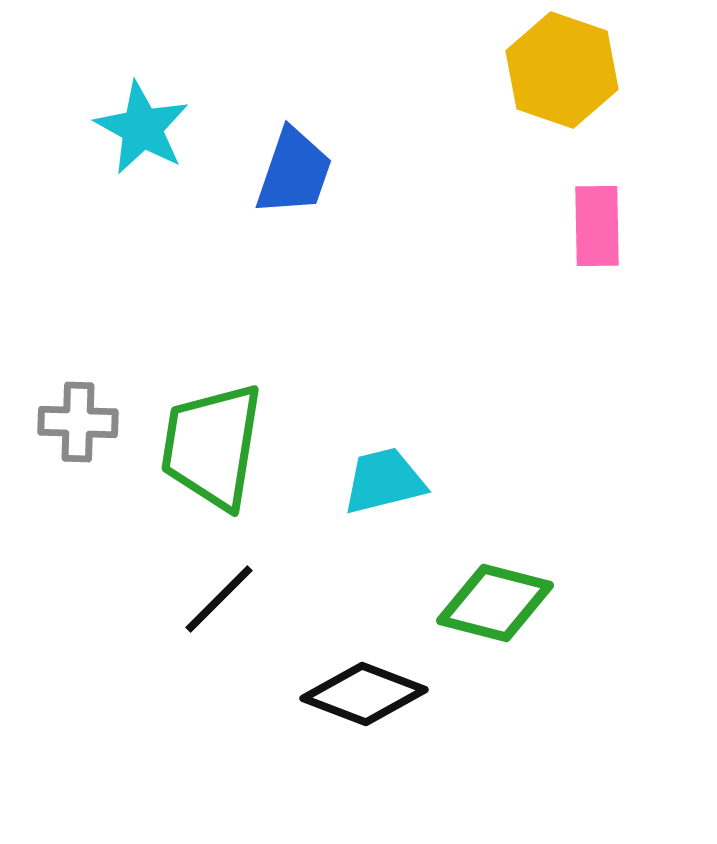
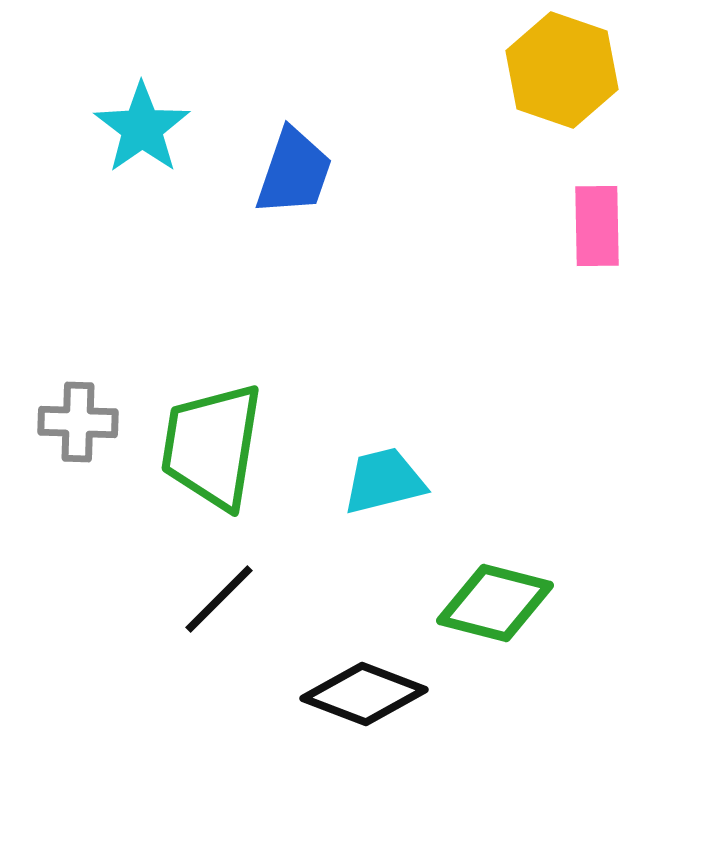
cyan star: rotated 8 degrees clockwise
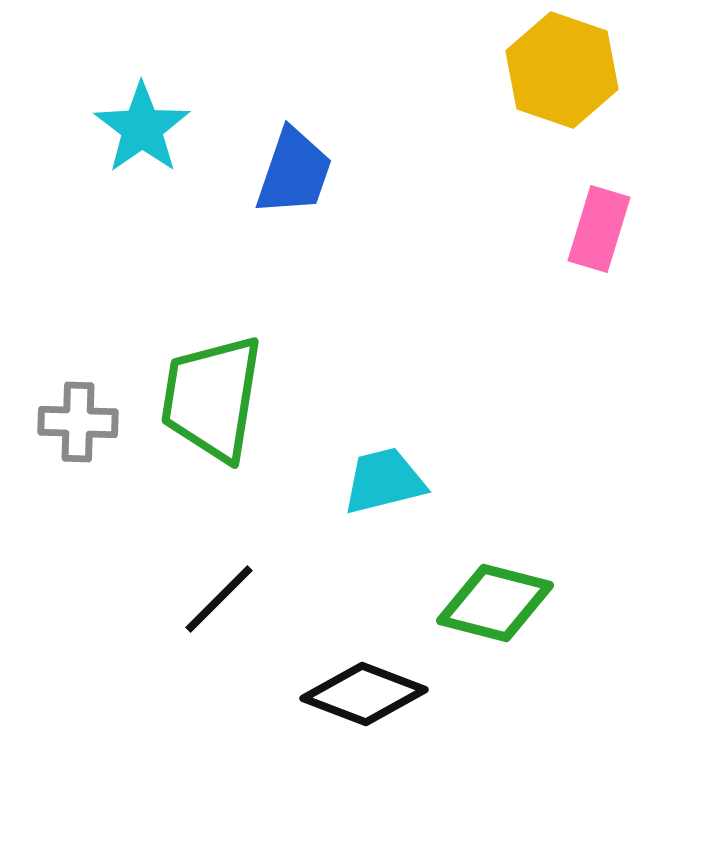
pink rectangle: moved 2 px right, 3 px down; rotated 18 degrees clockwise
green trapezoid: moved 48 px up
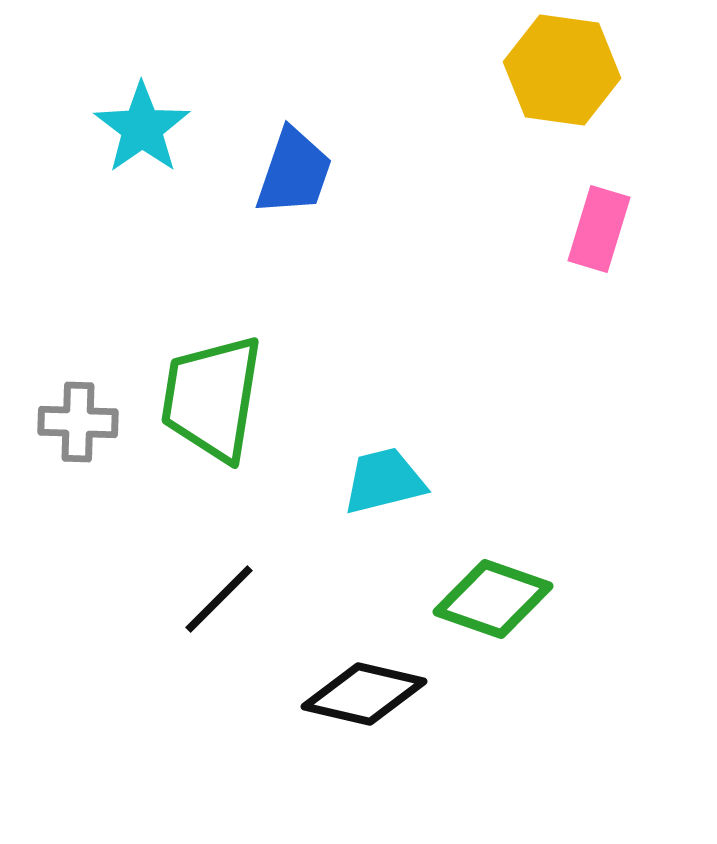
yellow hexagon: rotated 11 degrees counterclockwise
green diamond: moved 2 px left, 4 px up; rotated 5 degrees clockwise
black diamond: rotated 8 degrees counterclockwise
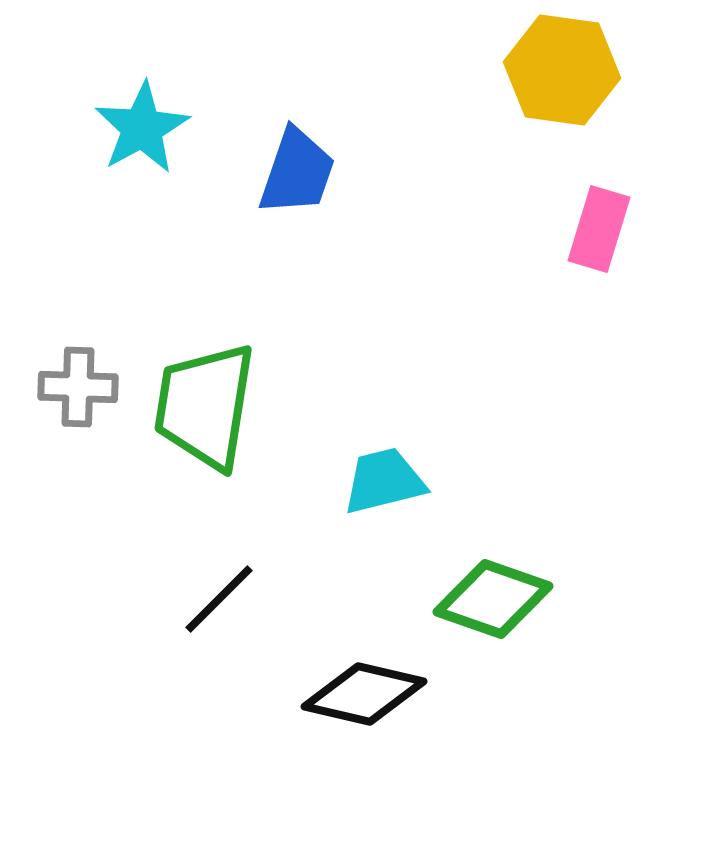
cyan star: rotated 6 degrees clockwise
blue trapezoid: moved 3 px right
green trapezoid: moved 7 px left, 8 px down
gray cross: moved 35 px up
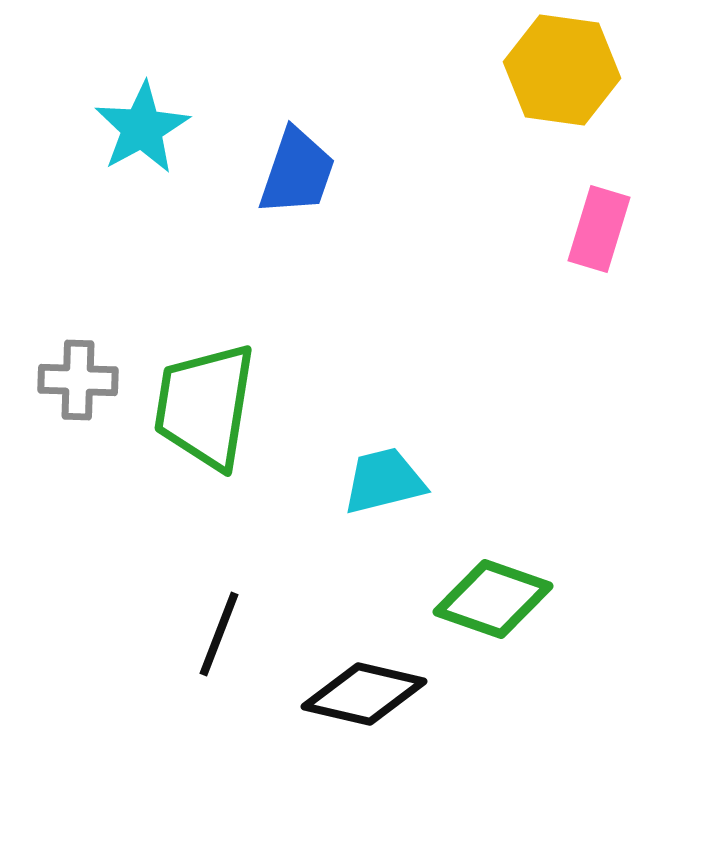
gray cross: moved 7 px up
black line: moved 35 px down; rotated 24 degrees counterclockwise
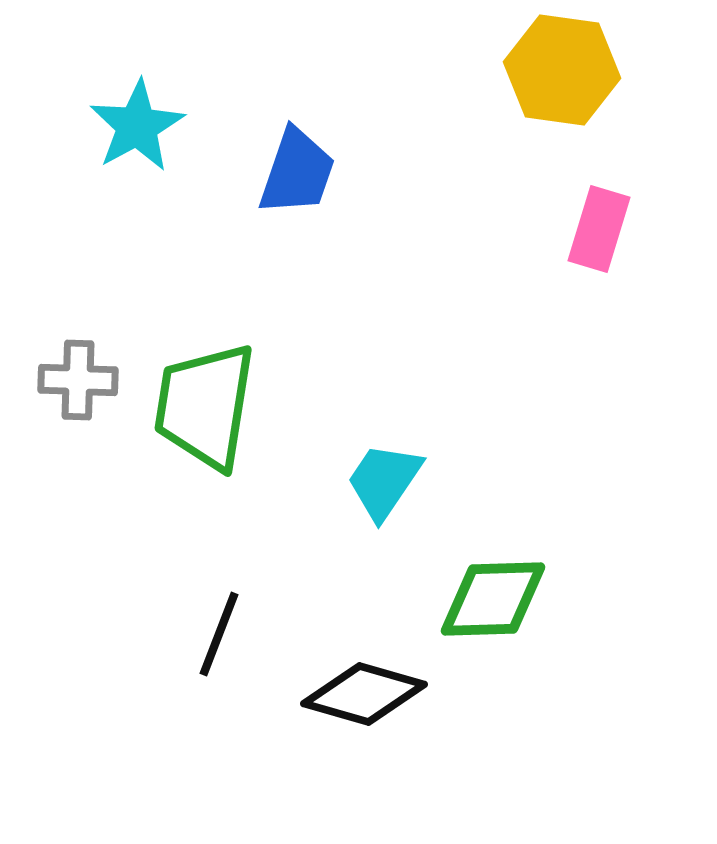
cyan star: moved 5 px left, 2 px up
cyan trapezoid: rotated 42 degrees counterclockwise
green diamond: rotated 21 degrees counterclockwise
black diamond: rotated 3 degrees clockwise
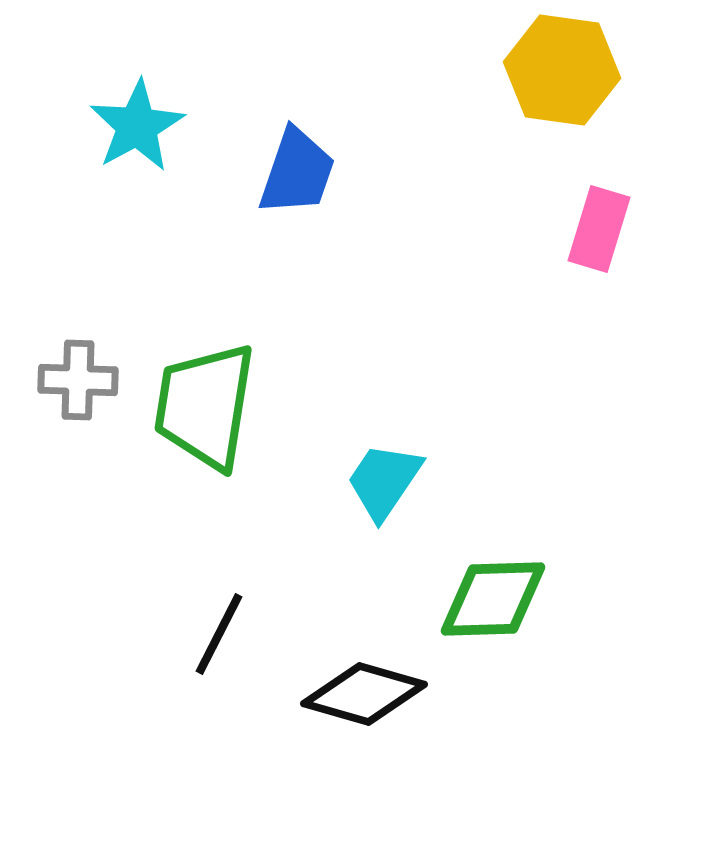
black line: rotated 6 degrees clockwise
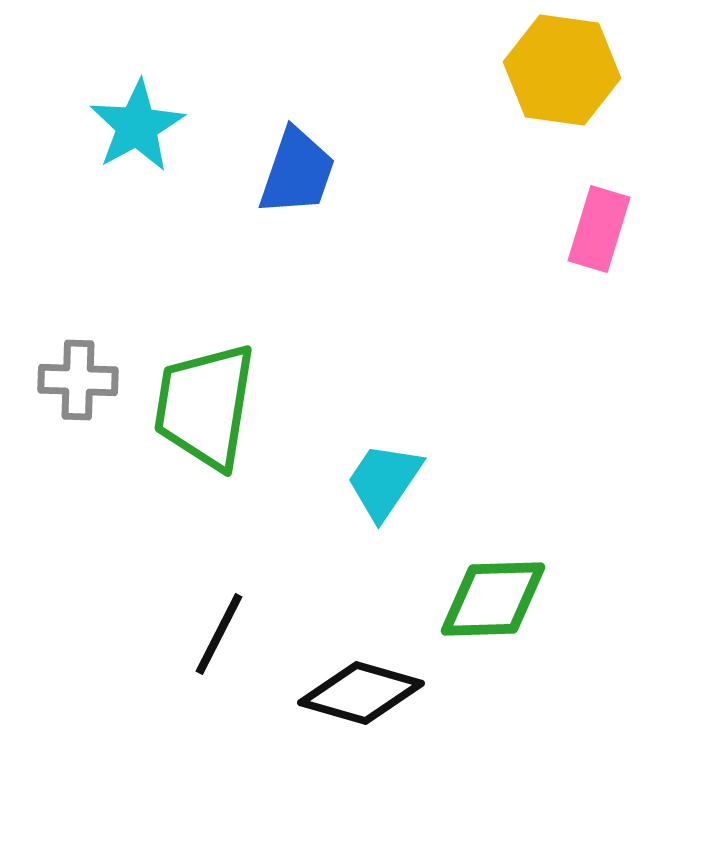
black diamond: moved 3 px left, 1 px up
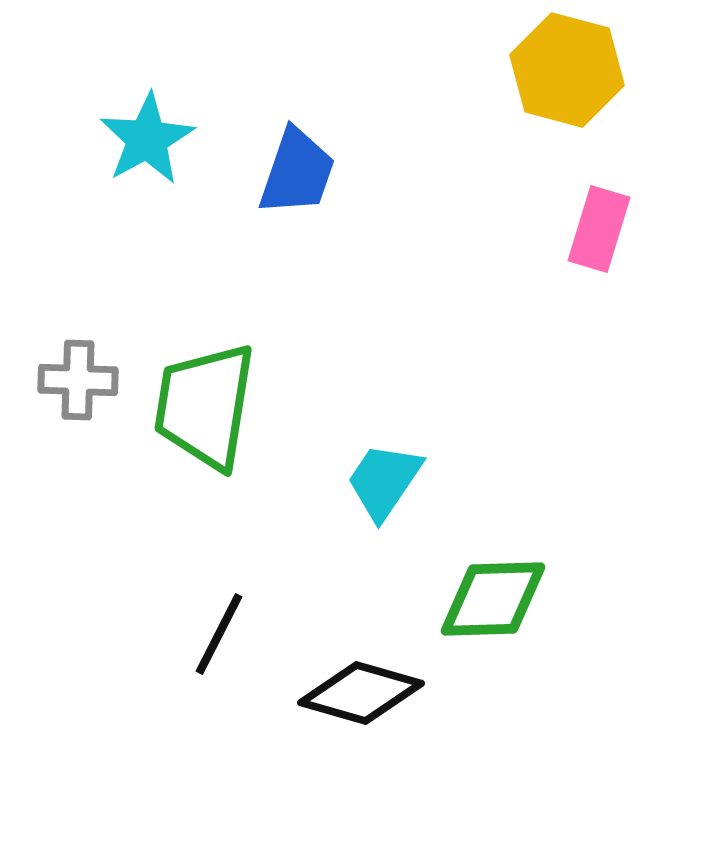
yellow hexagon: moved 5 px right; rotated 7 degrees clockwise
cyan star: moved 10 px right, 13 px down
